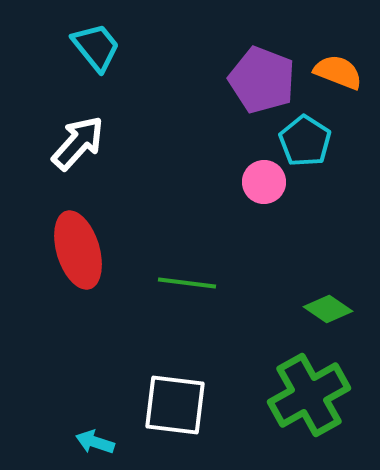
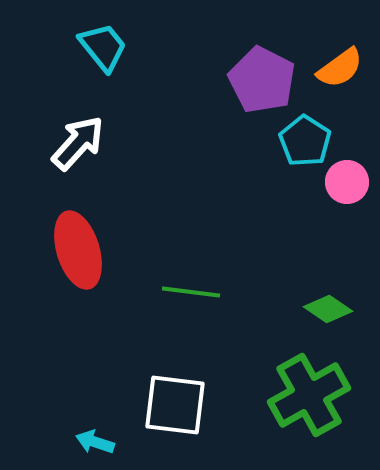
cyan trapezoid: moved 7 px right
orange semicircle: moved 2 px right, 4 px up; rotated 123 degrees clockwise
purple pentagon: rotated 6 degrees clockwise
pink circle: moved 83 px right
green line: moved 4 px right, 9 px down
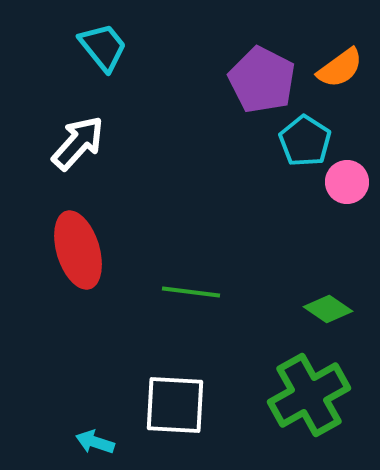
white square: rotated 4 degrees counterclockwise
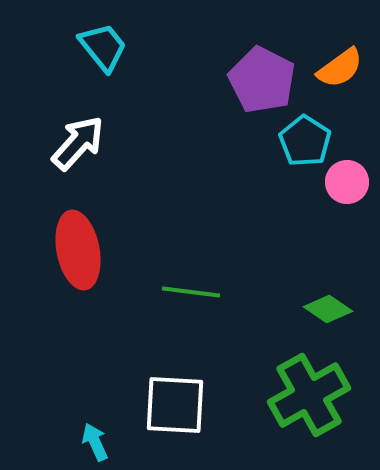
red ellipse: rotated 6 degrees clockwise
cyan arrow: rotated 48 degrees clockwise
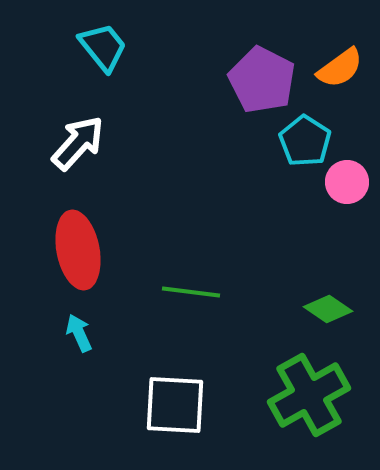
cyan arrow: moved 16 px left, 109 px up
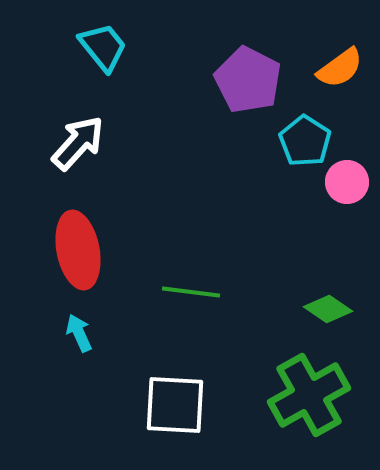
purple pentagon: moved 14 px left
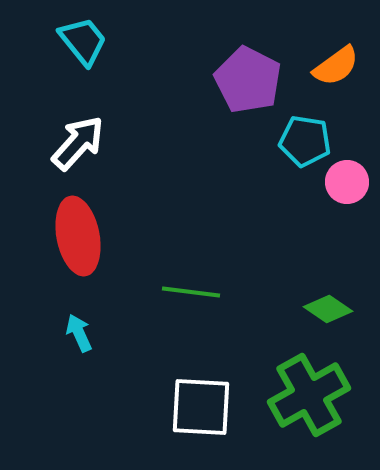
cyan trapezoid: moved 20 px left, 6 px up
orange semicircle: moved 4 px left, 2 px up
cyan pentagon: rotated 24 degrees counterclockwise
red ellipse: moved 14 px up
white square: moved 26 px right, 2 px down
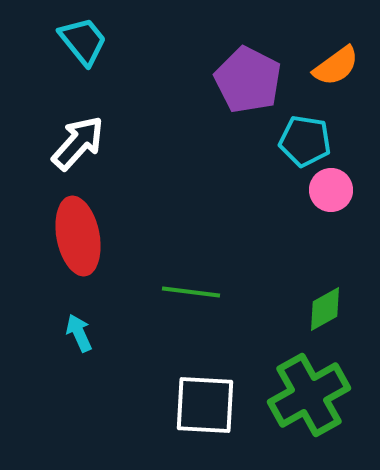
pink circle: moved 16 px left, 8 px down
green diamond: moved 3 px left; rotated 63 degrees counterclockwise
white square: moved 4 px right, 2 px up
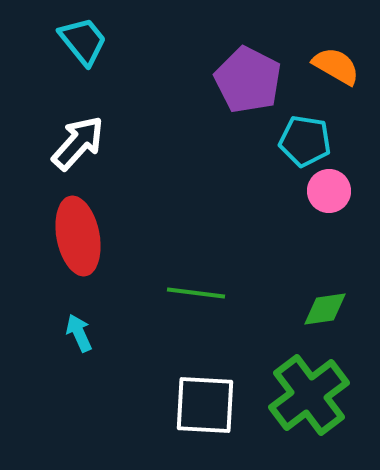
orange semicircle: rotated 114 degrees counterclockwise
pink circle: moved 2 px left, 1 px down
green line: moved 5 px right, 1 px down
green diamond: rotated 21 degrees clockwise
green cross: rotated 8 degrees counterclockwise
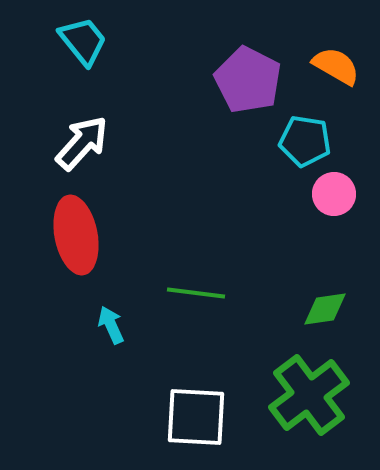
white arrow: moved 4 px right
pink circle: moved 5 px right, 3 px down
red ellipse: moved 2 px left, 1 px up
cyan arrow: moved 32 px right, 8 px up
white square: moved 9 px left, 12 px down
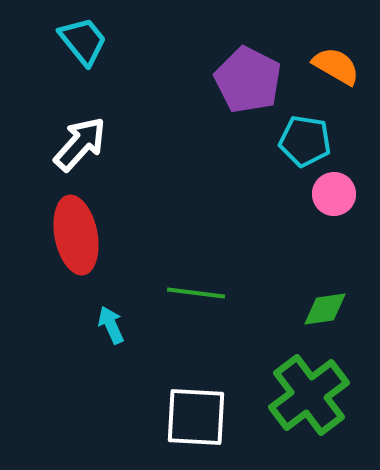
white arrow: moved 2 px left, 1 px down
